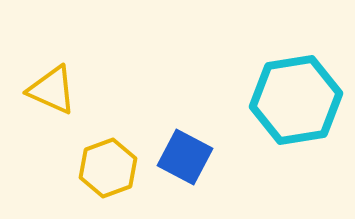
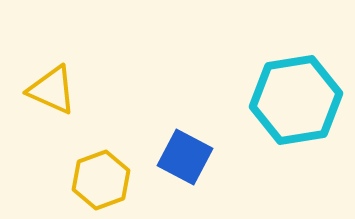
yellow hexagon: moved 7 px left, 12 px down
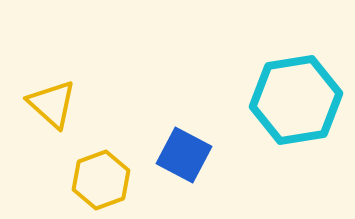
yellow triangle: moved 14 px down; rotated 18 degrees clockwise
blue square: moved 1 px left, 2 px up
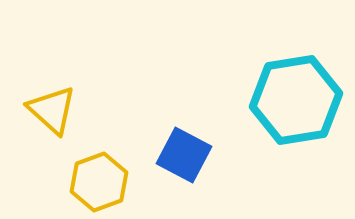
yellow triangle: moved 6 px down
yellow hexagon: moved 2 px left, 2 px down
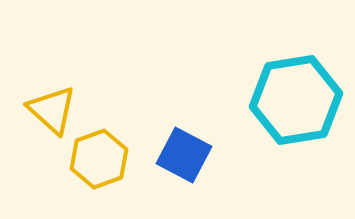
yellow hexagon: moved 23 px up
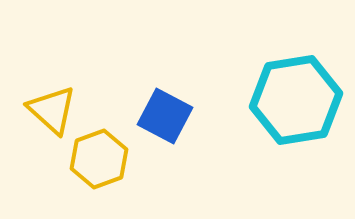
blue square: moved 19 px left, 39 px up
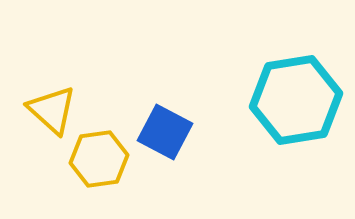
blue square: moved 16 px down
yellow hexagon: rotated 12 degrees clockwise
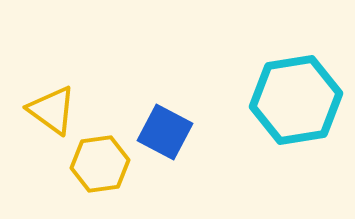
yellow triangle: rotated 6 degrees counterclockwise
yellow hexagon: moved 1 px right, 5 px down
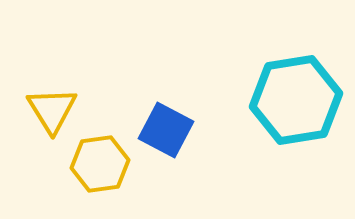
yellow triangle: rotated 22 degrees clockwise
blue square: moved 1 px right, 2 px up
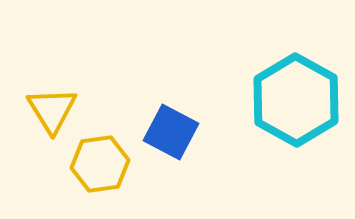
cyan hexagon: rotated 22 degrees counterclockwise
blue square: moved 5 px right, 2 px down
